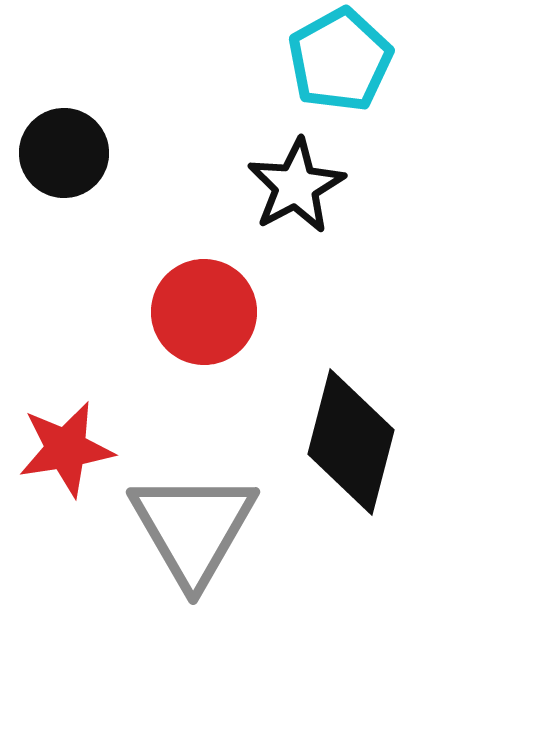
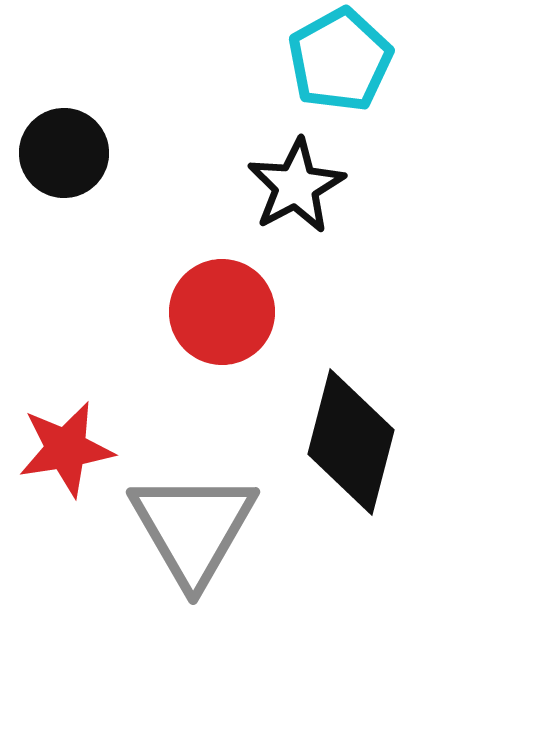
red circle: moved 18 px right
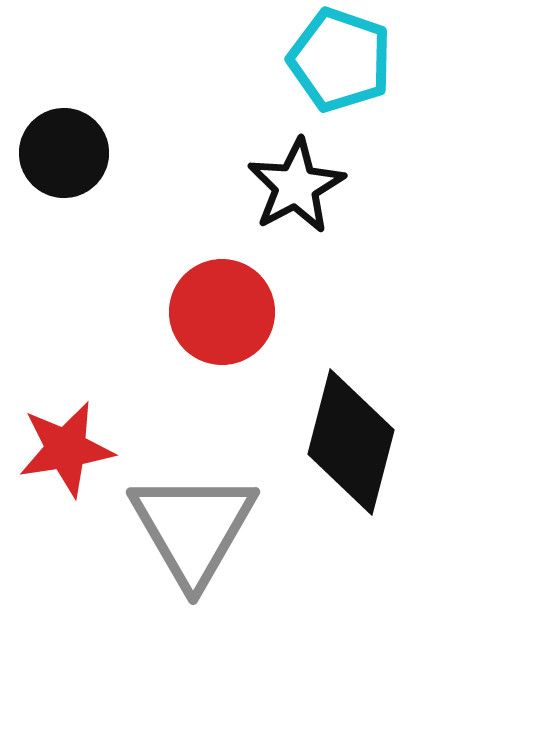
cyan pentagon: rotated 24 degrees counterclockwise
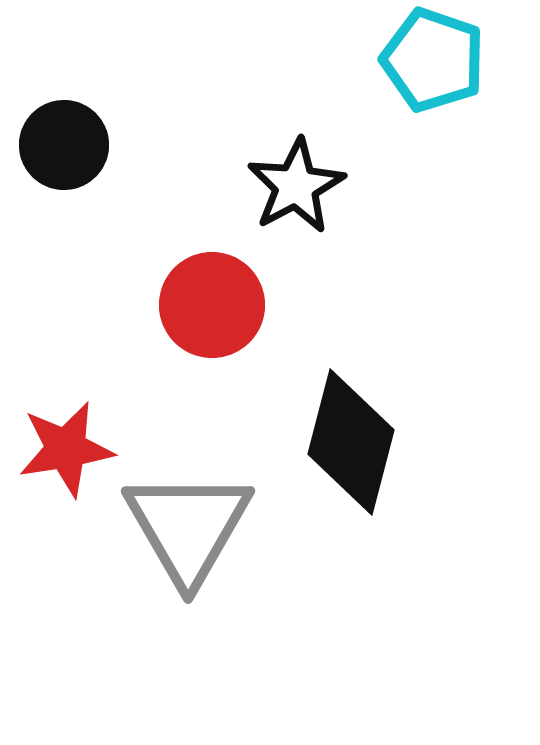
cyan pentagon: moved 93 px right
black circle: moved 8 px up
red circle: moved 10 px left, 7 px up
gray triangle: moved 5 px left, 1 px up
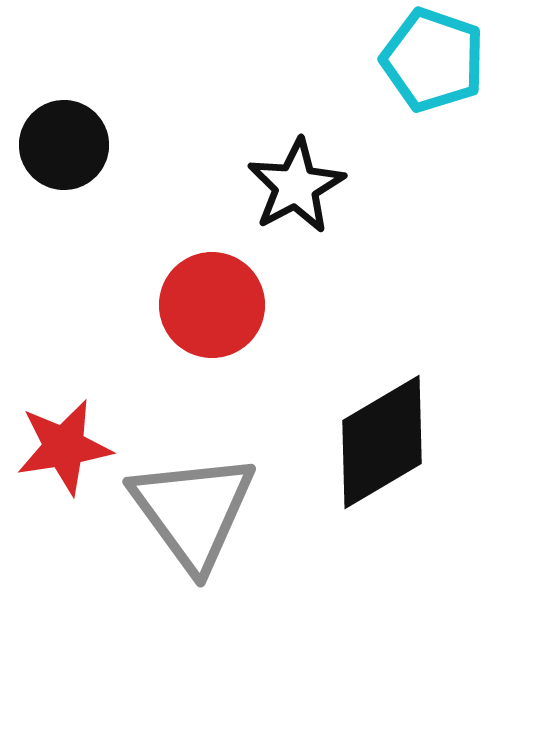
black diamond: moved 31 px right; rotated 45 degrees clockwise
red star: moved 2 px left, 2 px up
gray triangle: moved 5 px right, 16 px up; rotated 6 degrees counterclockwise
